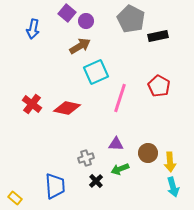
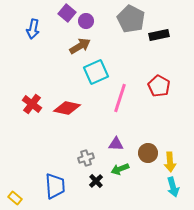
black rectangle: moved 1 px right, 1 px up
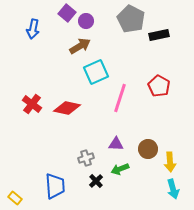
brown circle: moved 4 px up
cyan arrow: moved 2 px down
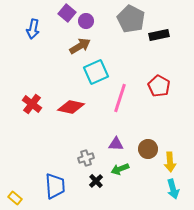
red diamond: moved 4 px right, 1 px up
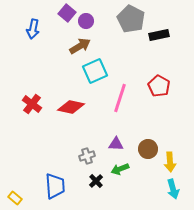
cyan square: moved 1 px left, 1 px up
gray cross: moved 1 px right, 2 px up
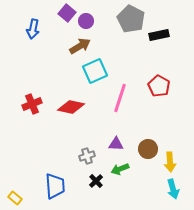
red cross: rotated 30 degrees clockwise
